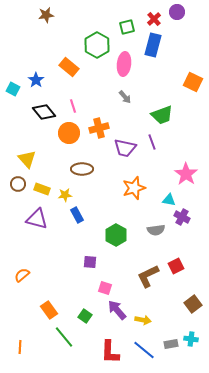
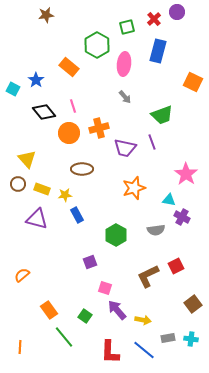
blue rectangle at (153, 45): moved 5 px right, 6 px down
purple square at (90, 262): rotated 24 degrees counterclockwise
gray rectangle at (171, 344): moved 3 px left, 6 px up
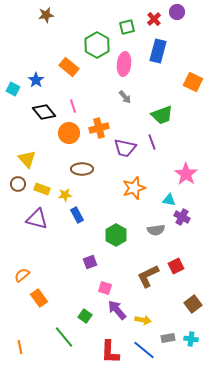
orange rectangle at (49, 310): moved 10 px left, 12 px up
orange line at (20, 347): rotated 16 degrees counterclockwise
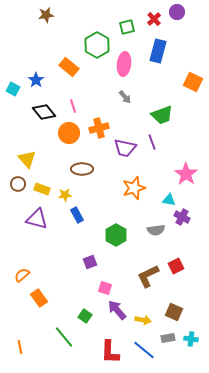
brown square at (193, 304): moved 19 px left, 8 px down; rotated 30 degrees counterclockwise
